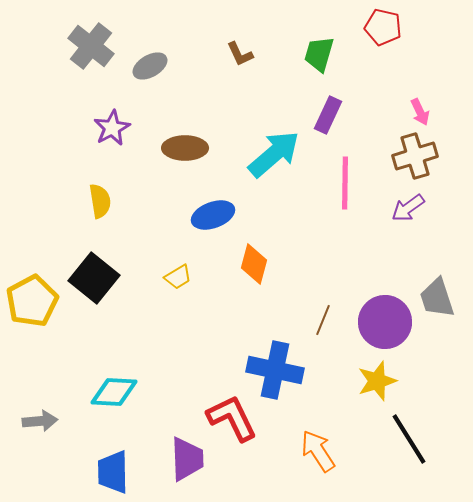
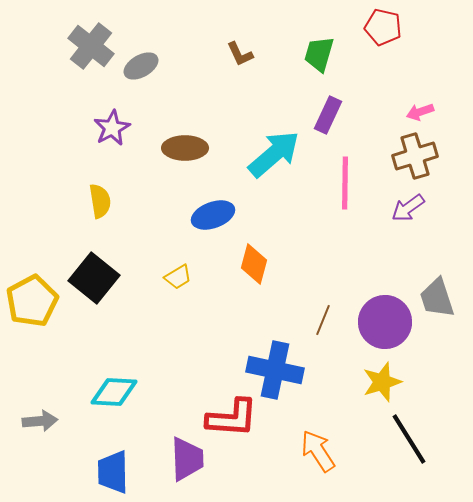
gray ellipse: moved 9 px left
pink arrow: rotated 96 degrees clockwise
yellow star: moved 5 px right, 1 px down
red L-shape: rotated 120 degrees clockwise
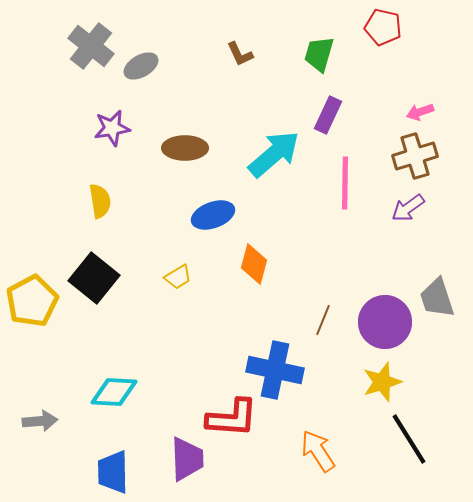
purple star: rotated 18 degrees clockwise
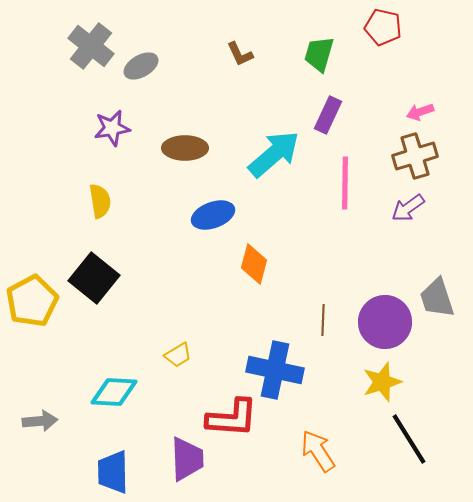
yellow trapezoid: moved 78 px down
brown line: rotated 20 degrees counterclockwise
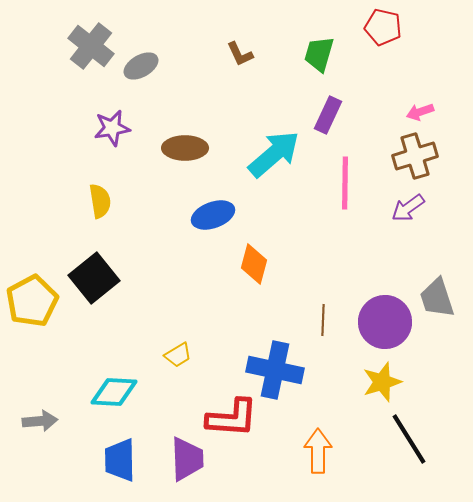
black square: rotated 12 degrees clockwise
orange arrow: rotated 33 degrees clockwise
blue trapezoid: moved 7 px right, 12 px up
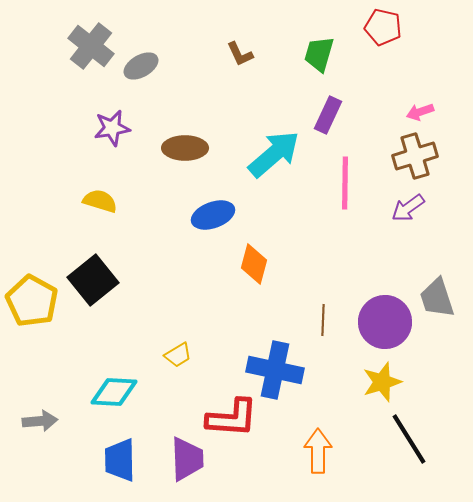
yellow semicircle: rotated 64 degrees counterclockwise
black square: moved 1 px left, 2 px down
yellow pentagon: rotated 15 degrees counterclockwise
